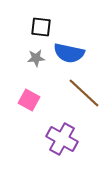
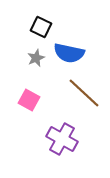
black square: rotated 20 degrees clockwise
gray star: rotated 18 degrees counterclockwise
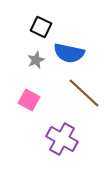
gray star: moved 2 px down
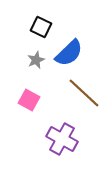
blue semicircle: rotated 56 degrees counterclockwise
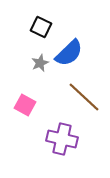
gray star: moved 4 px right, 3 px down
brown line: moved 4 px down
pink square: moved 4 px left, 5 px down
purple cross: rotated 16 degrees counterclockwise
